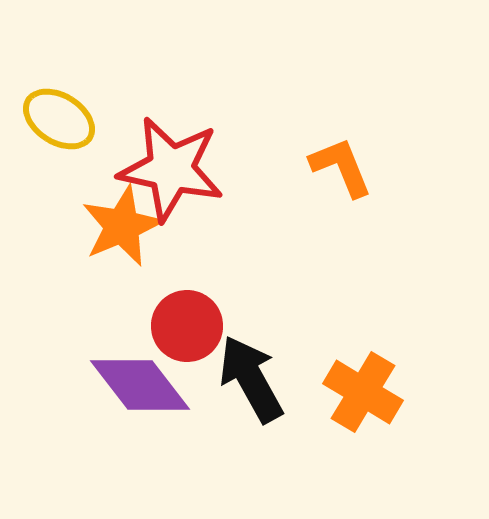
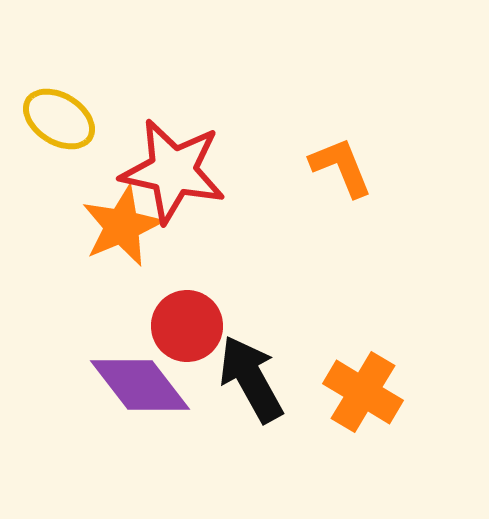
red star: moved 2 px right, 2 px down
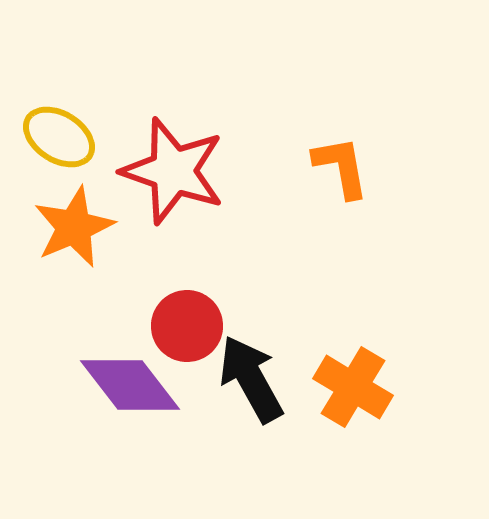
yellow ellipse: moved 18 px down
orange L-shape: rotated 12 degrees clockwise
red star: rotated 7 degrees clockwise
orange star: moved 48 px left, 1 px down
purple diamond: moved 10 px left
orange cross: moved 10 px left, 5 px up
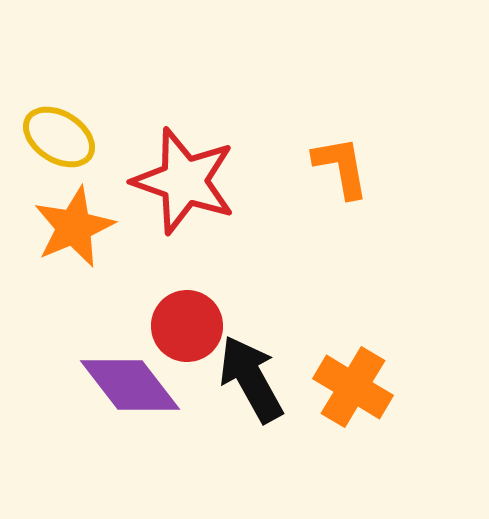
red star: moved 11 px right, 10 px down
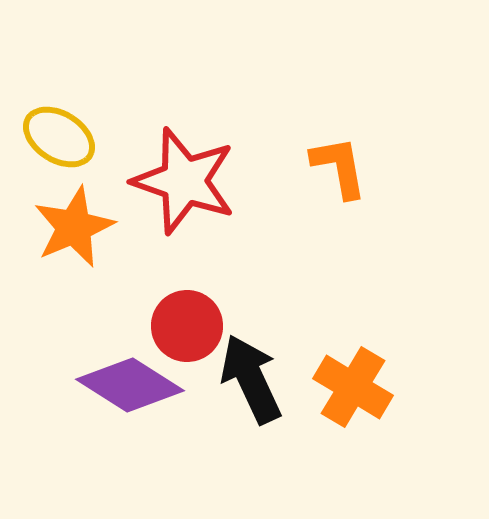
orange L-shape: moved 2 px left
black arrow: rotated 4 degrees clockwise
purple diamond: rotated 20 degrees counterclockwise
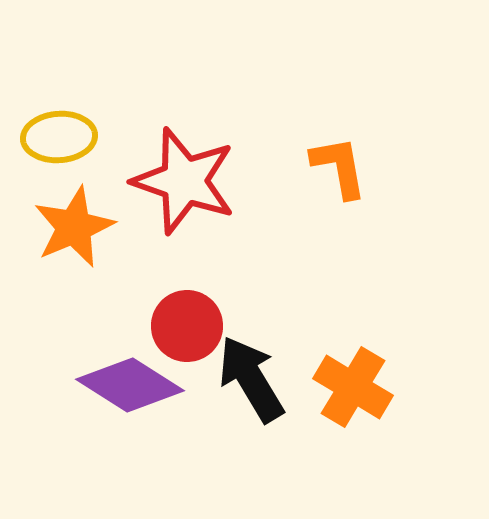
yellow ellipse: rotated 36 degrees counterclockwise
black arrow: rotated 6 degrees counterclockwise
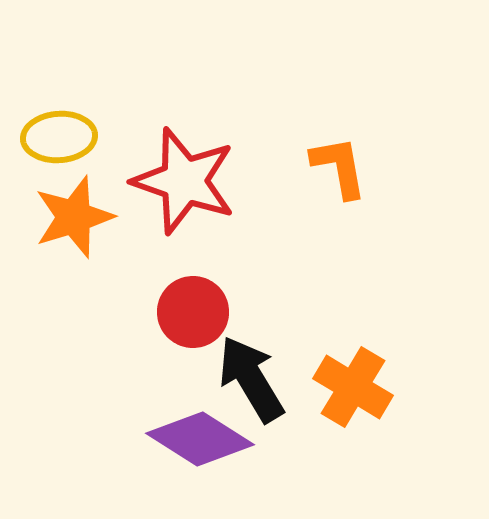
orange star: moved 10 px up; rotated 6 degrees clockwise
red circle: moved 6 px right, 14 px up
purple diamond: moved 70 px right, 54 px down
